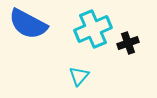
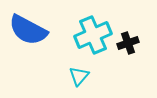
blue semicircle: moved 6 px down
cyan cross: moved 6 px down
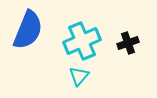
blue semicircle: rotated 96 degrees counterclockwise
cyan cross: moved 11 px left, 6 px down
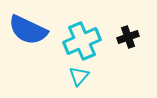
blue semicircle: rotated 93 degrees clockwise
black cross: moved 6 px up
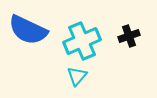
black cross: moved 1 px right, 1 px up
cyan triangle: moved 2 px left
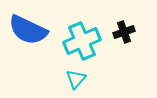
black cross: moved 5 px left, 4 px up
cyan triangle: moved 1 px left, 3 px down
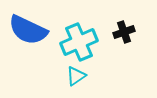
cyan cross: moved 3 px left, 1 px down
cyan triangle: moved 3 px up; rotated 15 degrees clockwise
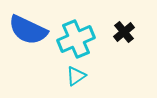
black cross: rotated 20 degrees counterclockwise
cyan cross: moved 3 px left, 3 px up
